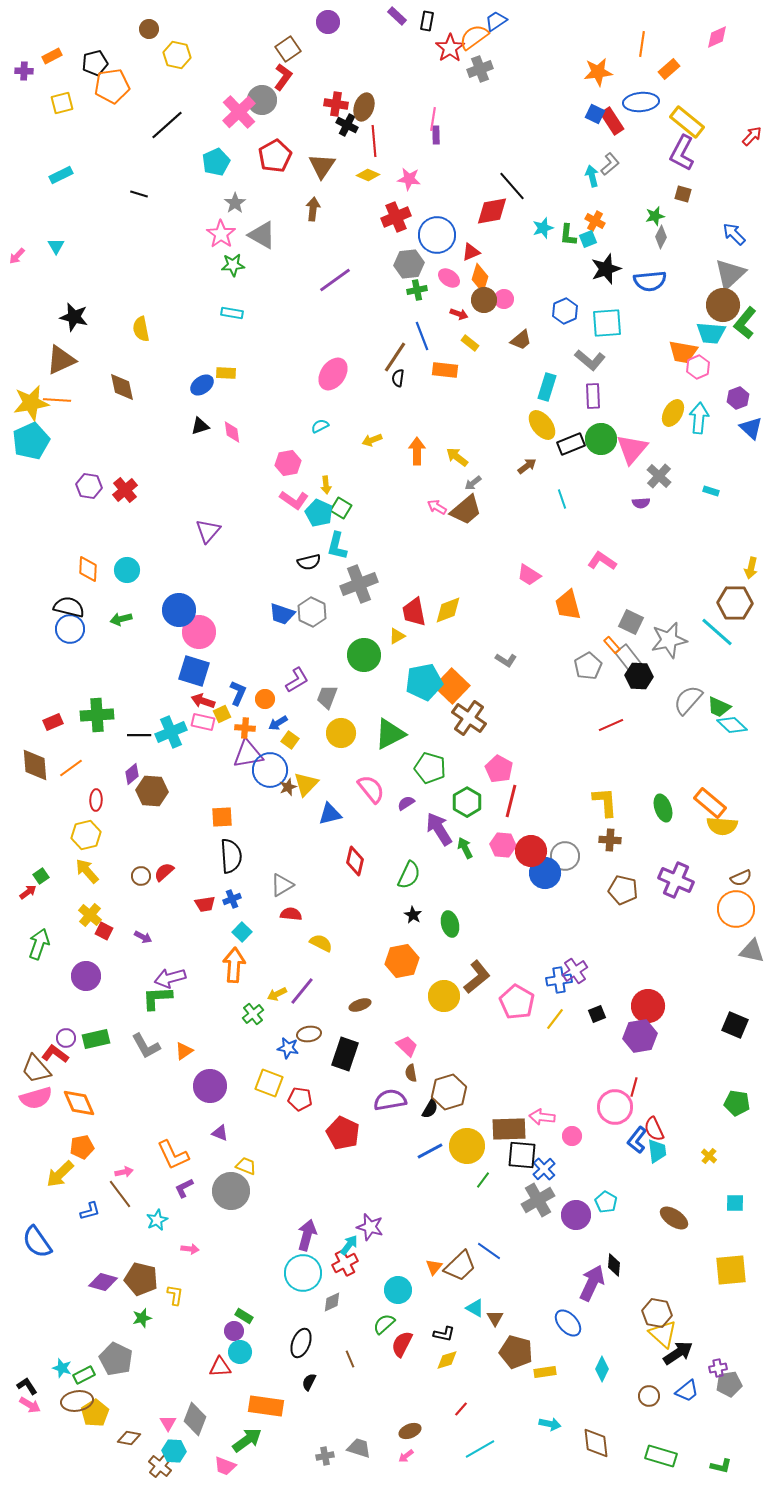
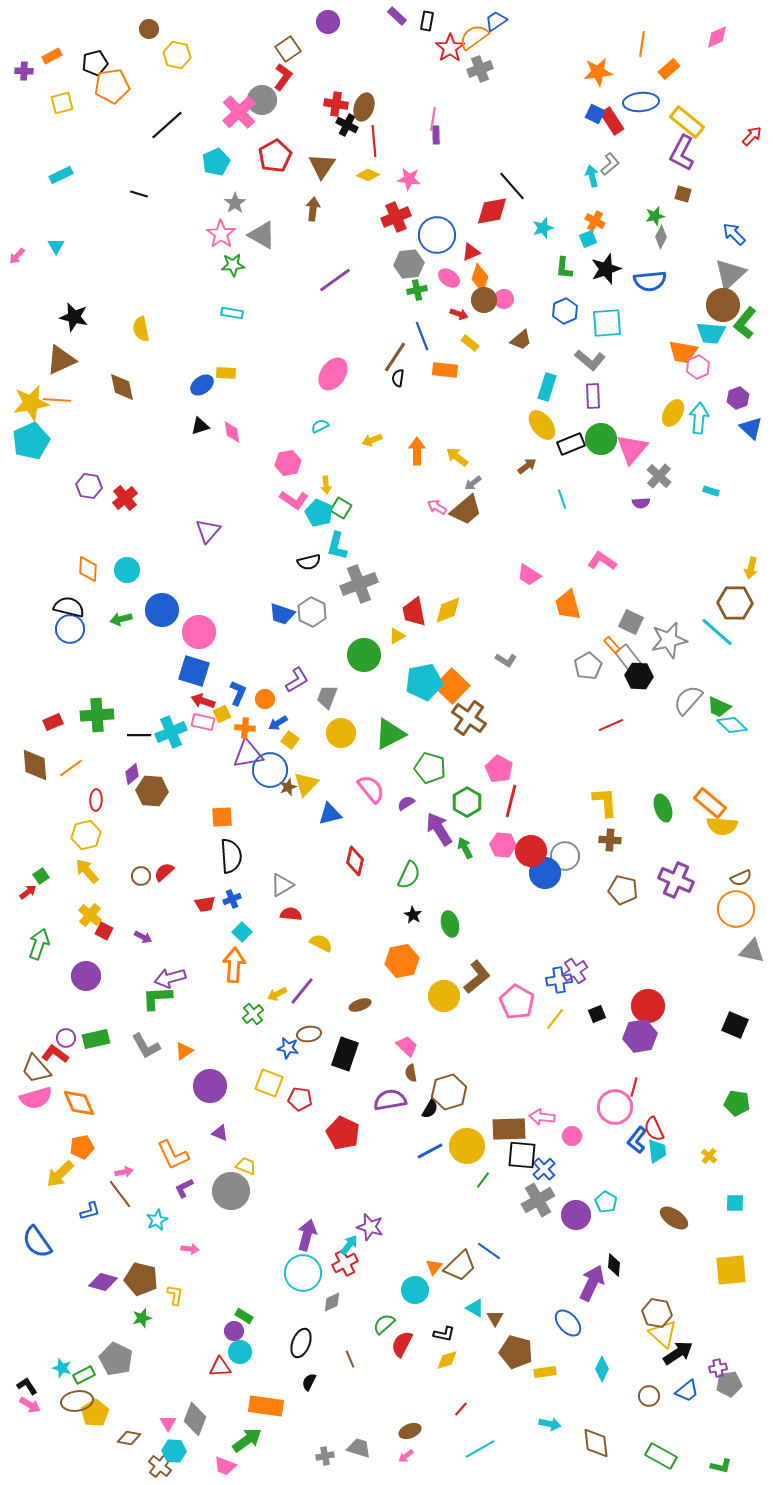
green L-shape at (568, 235): moved 4 px left, 33 px down
red cross at (125, 490): moved 8 px down
blue circle at (179, 610): moved 17 px left
cyan circle at (398, 1290): moved 17 px right
green rectangle at (661, 1456): rotated 12 degrees clockwise
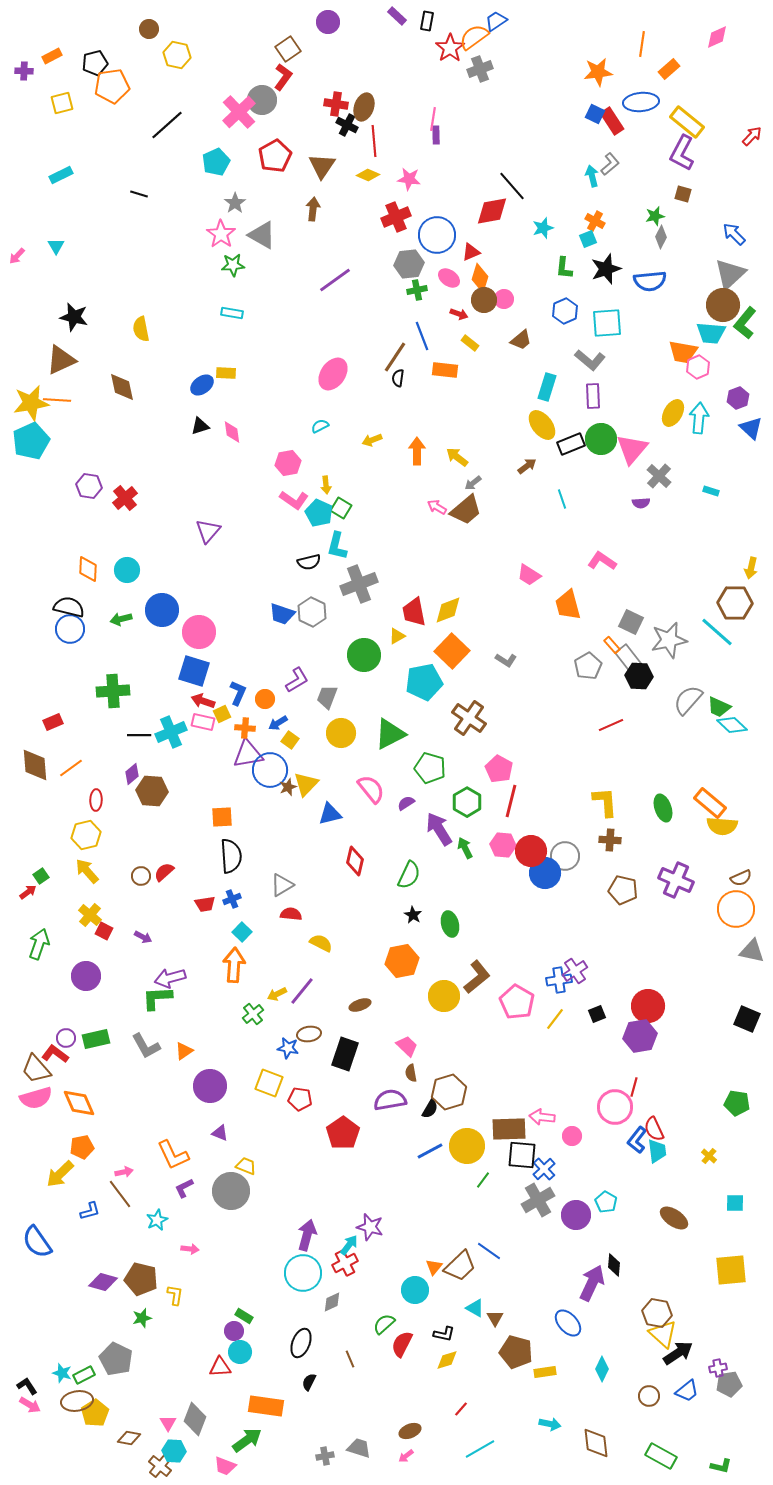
orange square at (452, 686): moved 35 px up
green cross at (97, 715): moved 16 px right, 24 px up
black square at (735, 1025): moved 12 px right, 6 px up
red pentagon at (343, 1133): rotated 12 degrees clockwise
cyan star at (62, 1368): moved 5 px down
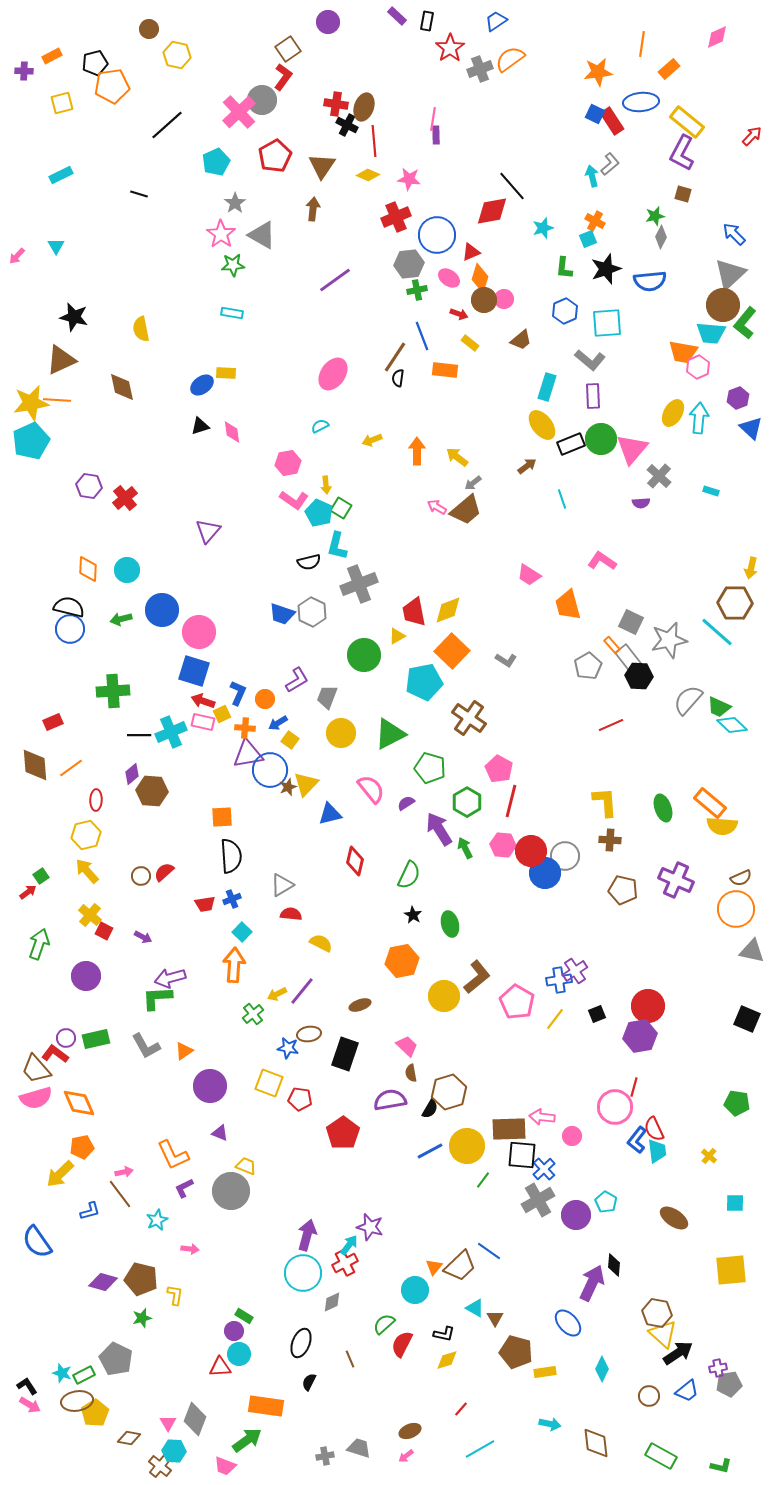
orange semicircle at (474, 37): moved 36 px right, 22 px down
cyan circle at (240, 1352): moved 1 px left, 2 px down
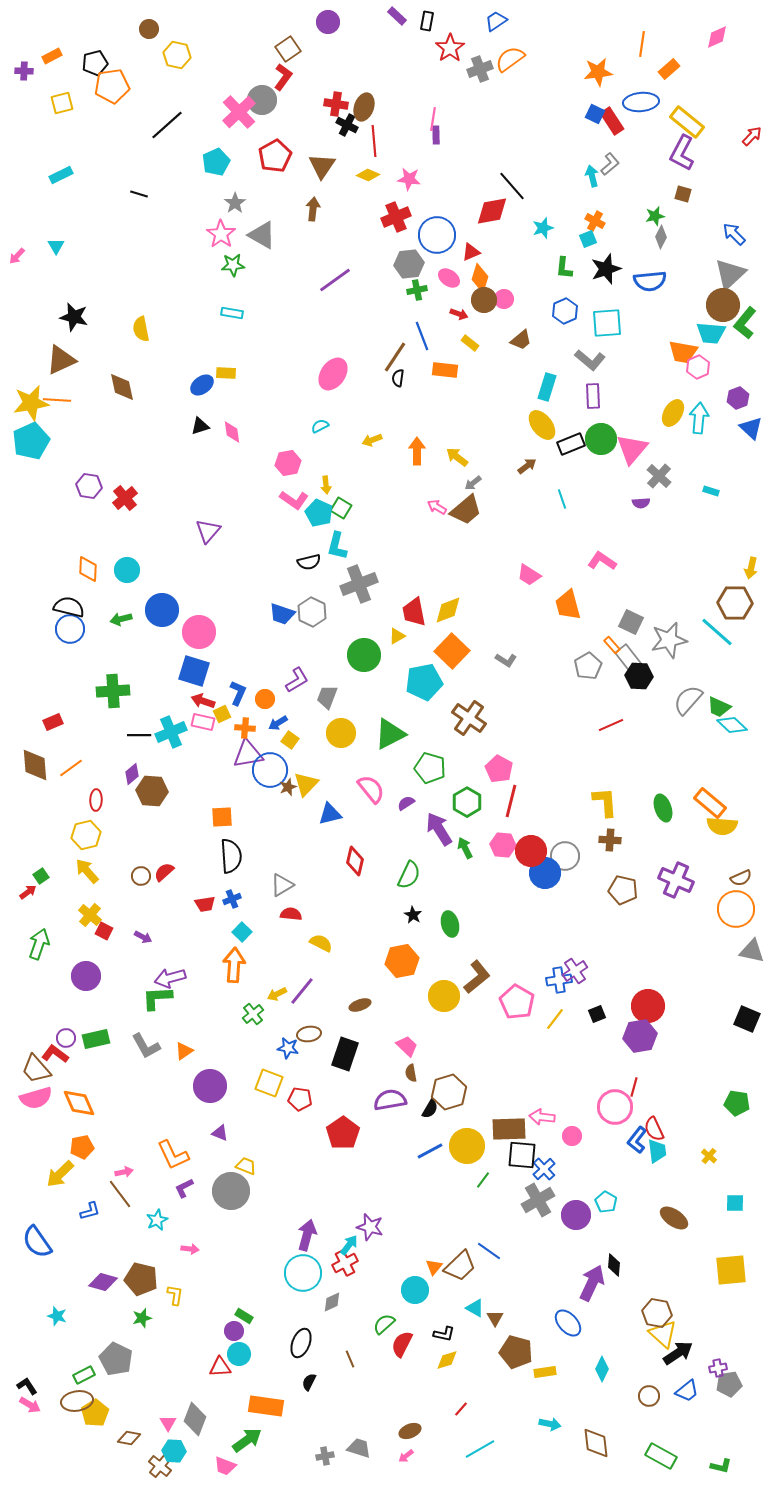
cyan star at (62, 1373): moved 5 px left, 57 px up
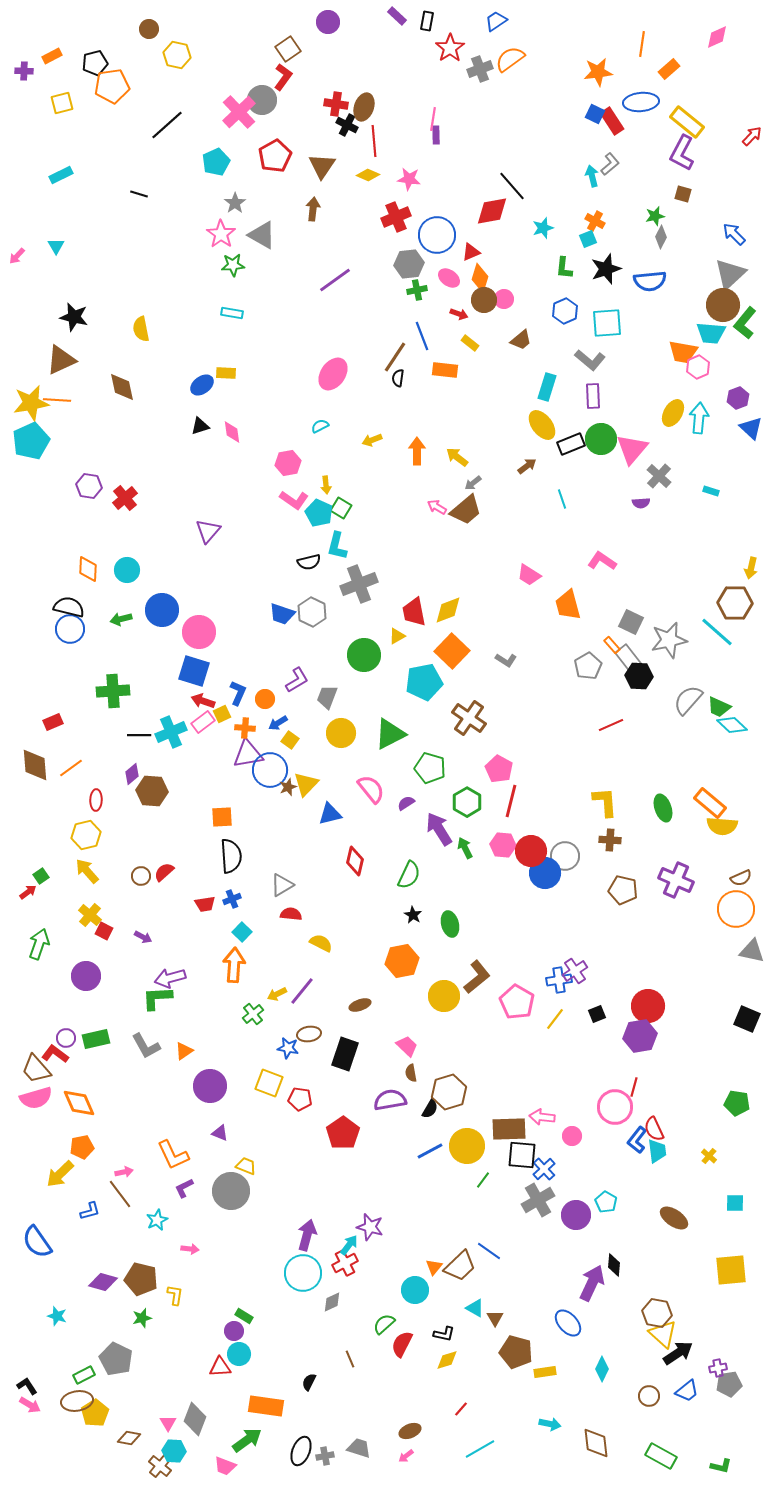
pink rectangle at (203, 722): rotated 50 degrees counterclockwise
black ellipse at (301, 1343): moved 108 px down
